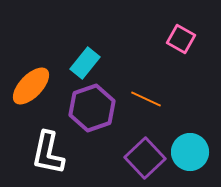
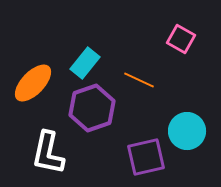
orange ellipse: moved 2 px right, 3 px up
orange line: moved 7 px left, 19 px up
cyan circle: moved 3 px left, 21 px up
purple square: moved 1 px right, 1 px up; rotated 30 degrees clockwise
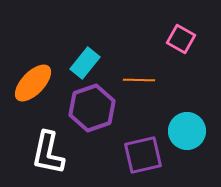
orange line: rotated 24 degrees counterclockwise
purple square: moved 3 px left, 2 px up
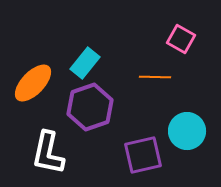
orange line: moved 16 px right, 3 px up
purple hexagon: moved 2 px left, 1 px up
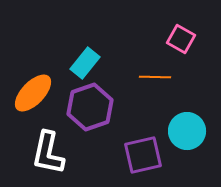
orange ellipse: moved 10 px down
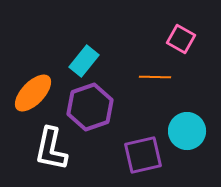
cyan rectangle: moved 1 px left, 2 px up
white L-shape: moved 3 px right, 4 px up
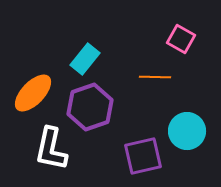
cyan rectangle: moved 1 px right, 2 px up
purple square: moved 1 px down
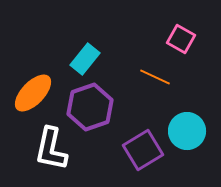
orange line: rotated 24 degrees clockwise
purple square: moved 6 px up; rotated 18 degrees counterclockwise
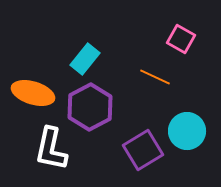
orange ellipse: rotated 63 degrees clockwise
purple hexagon: rotated 9 degrees counterclockwise
